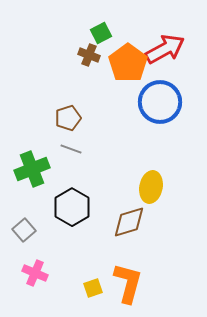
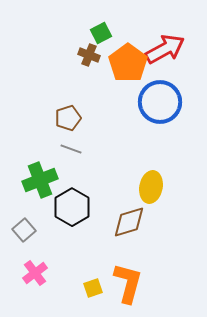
green cross: moved 8 px right, 11 px down
pink cross: rotated 30 degrees clockwise
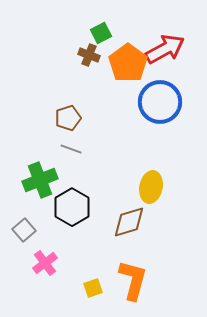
pink cross: moved 10 px right, 10 px up
orange L-shape: moved 5 px right, 3 px up
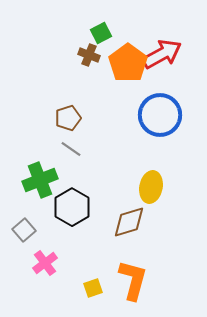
red arrow: moved 3 px left, 5 px down
blue circle: moved 13 px down
gray line: rotated 15 degrees clockwise
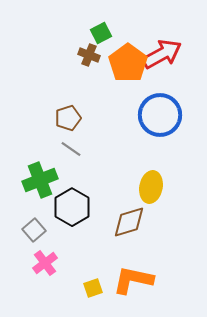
gray square: moved 10 px right
orange L-shape: rotated 93 degrees counterclockwise
